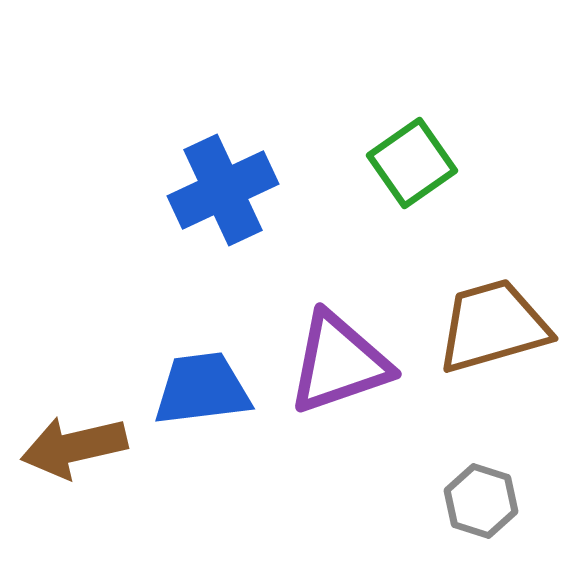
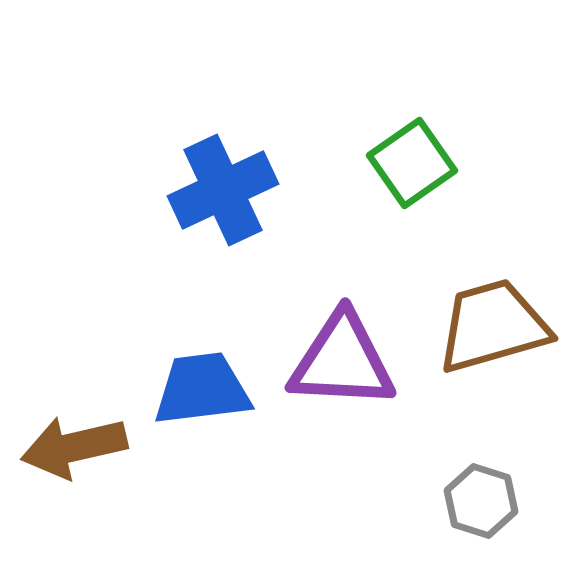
purple triangle: moved 3 px right, 2 px up; rotated 22 degrees clockwise
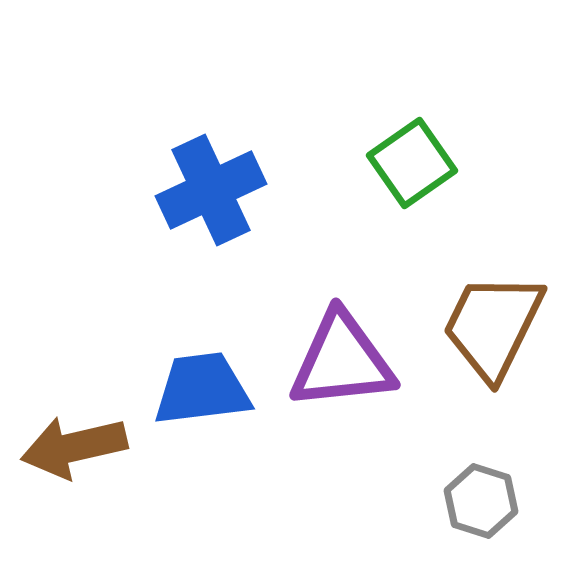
blue cross: moved 12 px left
brown trapezoid: rotated 48 degrees counterclockwise
purple triangle: rotated 9 degrees counterclockwise
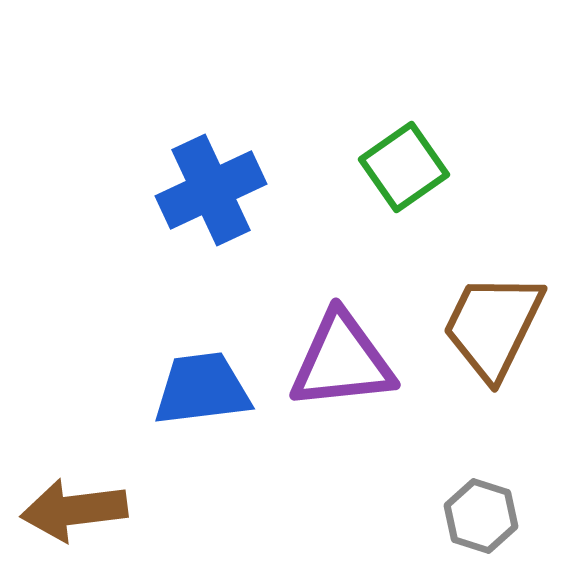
green square: moved 8 px left, 4 px down
brown arrow: moved 63 px down; rotated 6 degrees clockwise
gray hexagon: moved 15 px down
